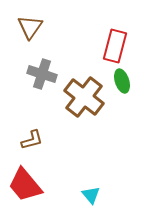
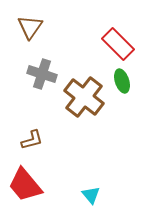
red rectangle: moved 3 px right, 2 px up; rotated 60 degrees counterclockwise
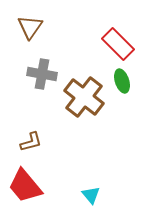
gray cross: rotated 8 degrees counterclockwise
brown L-shape: moved 1 px left, 2 px down
red trapezoid: moved 1 px down
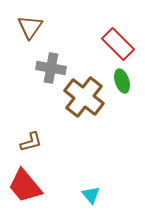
gray cross: moved 9 px right, 6 px up
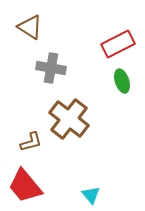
brown triangle: rotated 32 degrees counterclockwise
red rectangle: rotated 72 degrees counterclockwise
brown cross: moved 15 px left, 22 px down
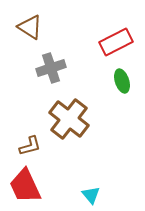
red rectangle: moved 2 px left, 2 px up
gray cross: rotated 28 degrees counterclockwise
brown L-shape: moved 1 px left, 4 px down
red trapezoid: rotated 15 degrees clockwise
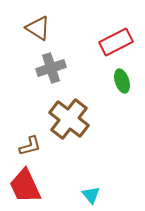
brown triangle: moved 8 px right, 1 px down
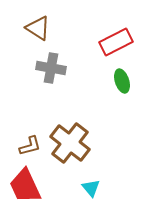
gray cross: rotated 28 degrees clockwise
brown cross: moved 1 px right, 24 px down
cyan triangle: moved 7 px up
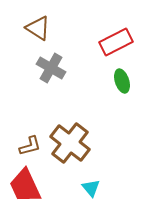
gray cross: rotated 20 degrees clockwise
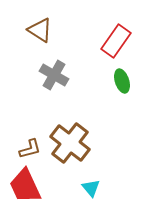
brown triangle: moved 2 px right, 2 px down
red rectangle: moved 1 px up; rotated 28 degrees counterclockwise
gray cross: moved 3 px right, 7 px down
brown L-shape: moved 3 px down
